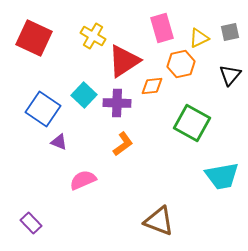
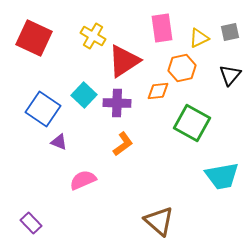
pink rectangle: rotated 8 degrees clockwise
orange hexagon: moved 1 px right, 4 px down
orange diamond: moved 6 px right, 5 px down
brown triangle: rotated 20 degrees clockwise
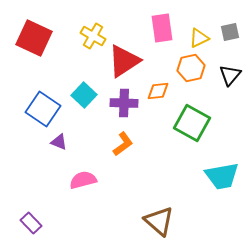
orange hexagon: moved 9 px right
purple cross: moved 7 px right
pink semicircle: rotated 8 degrees clockwise
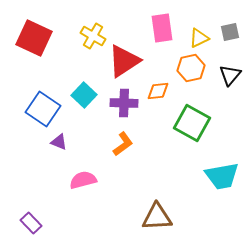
brown triangle: moved 2 px left, 4 px up; rotated 44 degrees counterclockwise
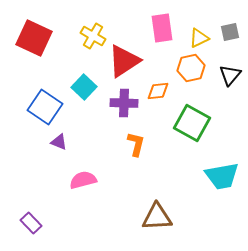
cyan square: moved 8 px up
blue square: moved 2 px right, 2 px up
orange L-shape: moved 13 px right; rotated 40 degrees counterclockwise
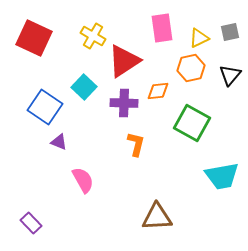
pink semicircle: rotated 76 degrees clockwise
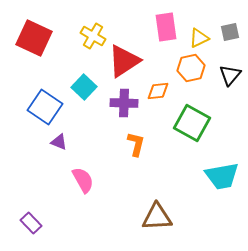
pink rectangle: moved 4 px right, 1 px up
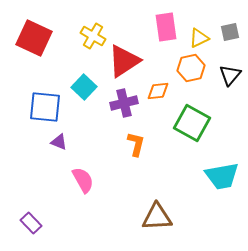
purple cross: rotated 16 degrees counterclockwise
blue square: rotated 28 degrees counterclockwise
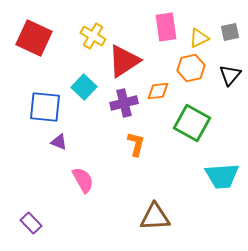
cyan trapezoid: rotated 6 degrees clockwise
brown triangle: moved 2 px left
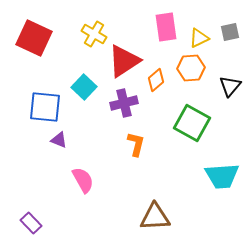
yellow cross: moved 1 px right, 2 px up
orange hexagon: rotated 8 degrees clockwise
black triangle: moved 11 px down
orange diamond: moved 2 px left, 11 px up; rotated 35 degrees counterclockwise
purple triangle: moved 2 px up
